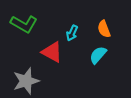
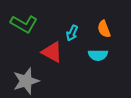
cyan semicircle: rotated 132 degrees counterclockwise
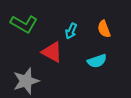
cyan arrow: moved 1 px left, 2 px up
cyan semicircle: moved 1 px left, 6 px down; rotated 18 degrees counterclockwise
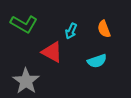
gray star: rotated 20 degrees counterclockwise
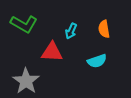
orange semicircle: rotated 12 degrees clockwise
red triangle: rotated 25 degrees counterclockwise
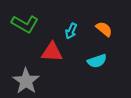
green L-shape: moved 1 px right
orange semicircle: rotated 138 degrees clockwise
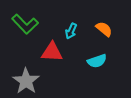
green L-shape: rotated 16 degrees clockwise
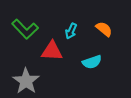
green L-shape: moved 5 px down
red triangle: moved 1 px up
cyan semicircle: moved 5 px left, 1 px down
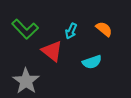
red triangle: rotated 35 degrees clockwise
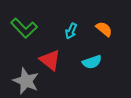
green L-shape: moved 1 px left, 1 px up
red triangle: moved 2 px left, 9 px down
gray star: rotated 12 degrees counterclockwise
